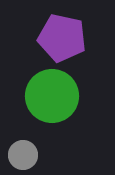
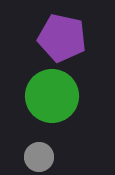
gray circle: moved 16 px right, 2 px down
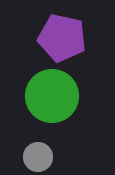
gray circle: moved 1 px left
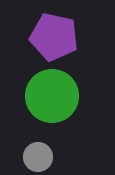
purple pentagon: moved 8 px left, 1 px up
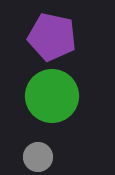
purple pentagon: moved 2 px left
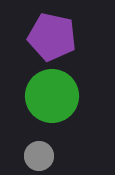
gray circle: moved 1 px right, 1 px up
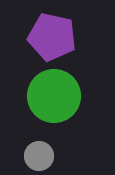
green circle: moved 2 px right
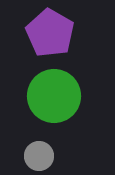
purple pentagon: moved 2 px left, 4 px up; rotated 18 degrees clockwise
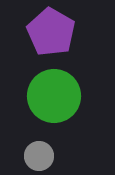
purple pentagon: moved 1 px right, 1 px up
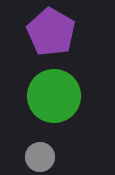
gray circle: moved 1 px right, 1 px down
